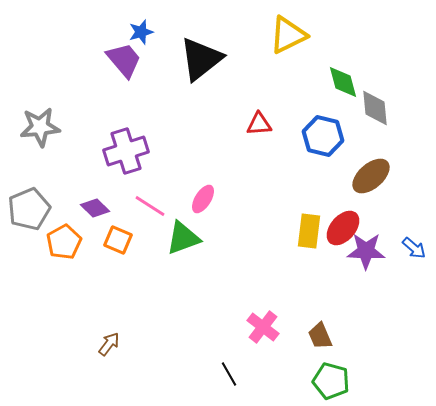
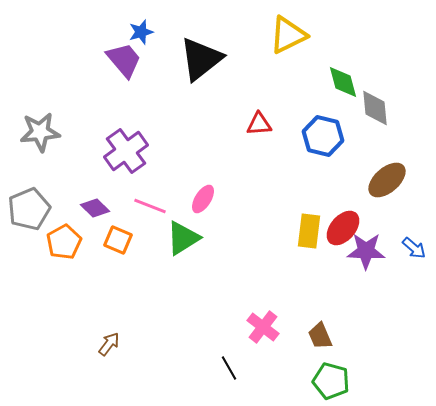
gray star: moved 5 px down
purple cross: rotated 18 degrees counterclockwise
brown ellipse: moved 16 px right, 4 px down
pink line: rotated 12 degrees counterclockwise
green triangle: rotated 12 degrees counterclockwise
black line: moved 6 px up
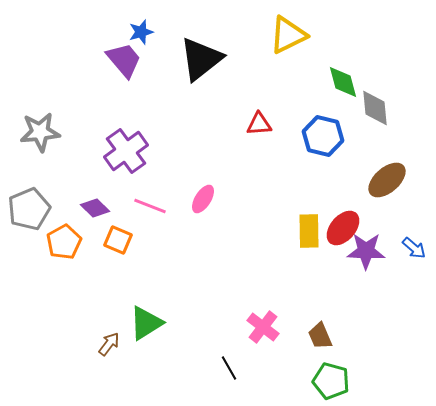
yellow rectangle: rotated 8 degrees counterclockwise
green triangle: moved 37 px left, 85 px down
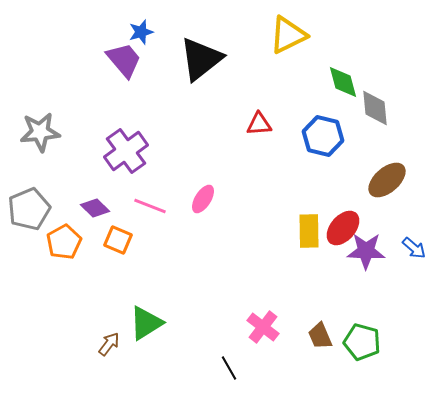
green pentagon: moved 31 px right, 39 px up
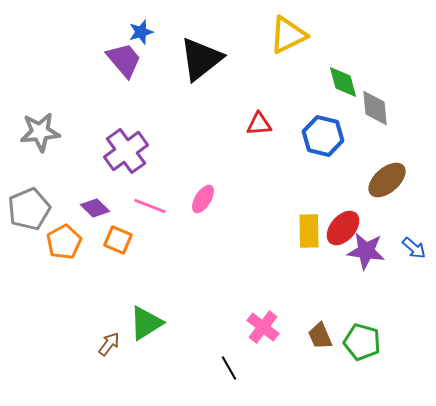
purple star: rotated 6 degrees clockwise
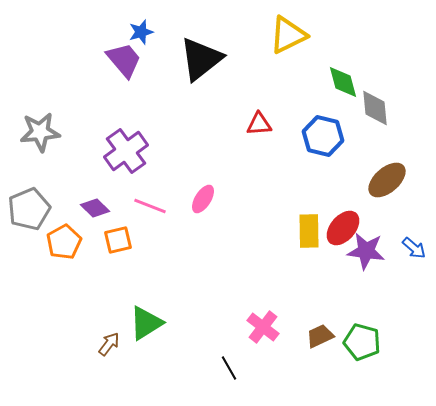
orange square: rotated 36 degrees counterclockwise
brown trapezoid: rotated 88 degrees clockwise
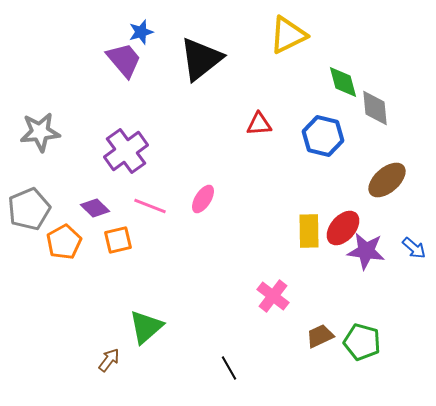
green triangle: moved 4 px down; rotated 9 degrees counterclockwise
pink cross: moved 10 px right, 31 px up
brown arrow: moved 16 px down
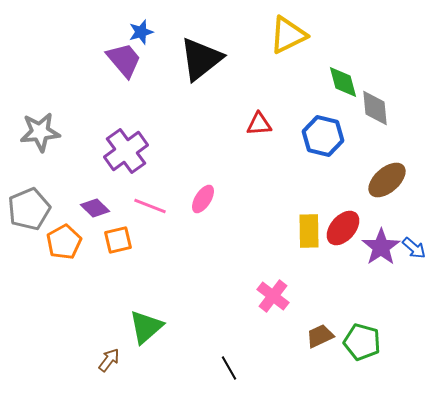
purple star: moved 15 px right, 4 px up; rotated 30 degrees clockwise
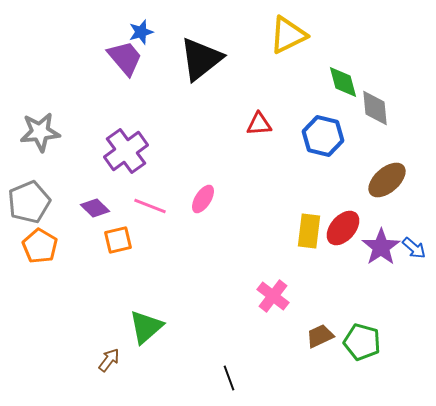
purple trapezoid: moved 1 px right, 2 px up
gray pentagon: moved 7 px up
yellow rectangle: rotated 8 degrees clockwise
orange pentagon: moved 24 px left, 4 px down; rotated 12 degrees counterclockwise
black line: moved 10 px down; rotated 10 degrees clockwise
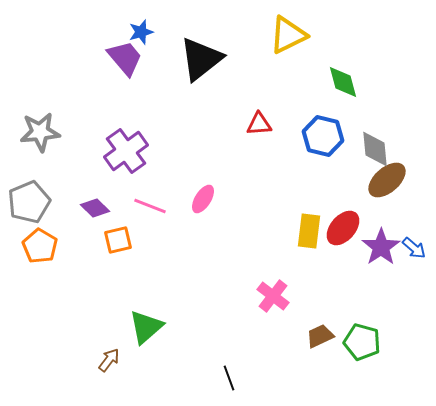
gray diamond: moved 41 px down
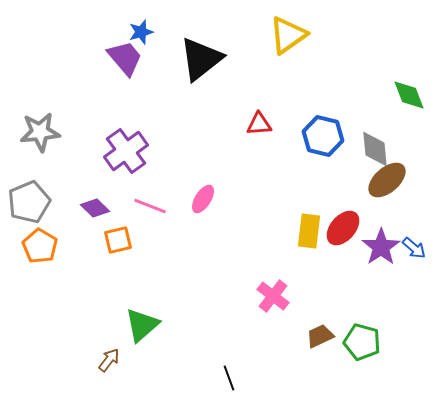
yellow triangle: rotated 9 degrees counterclockwise
green diamond: moved 66 px right, 13 px down; rotated 6 degrees counterclockwise
green triangle: moved 4 px left, 2 px up
